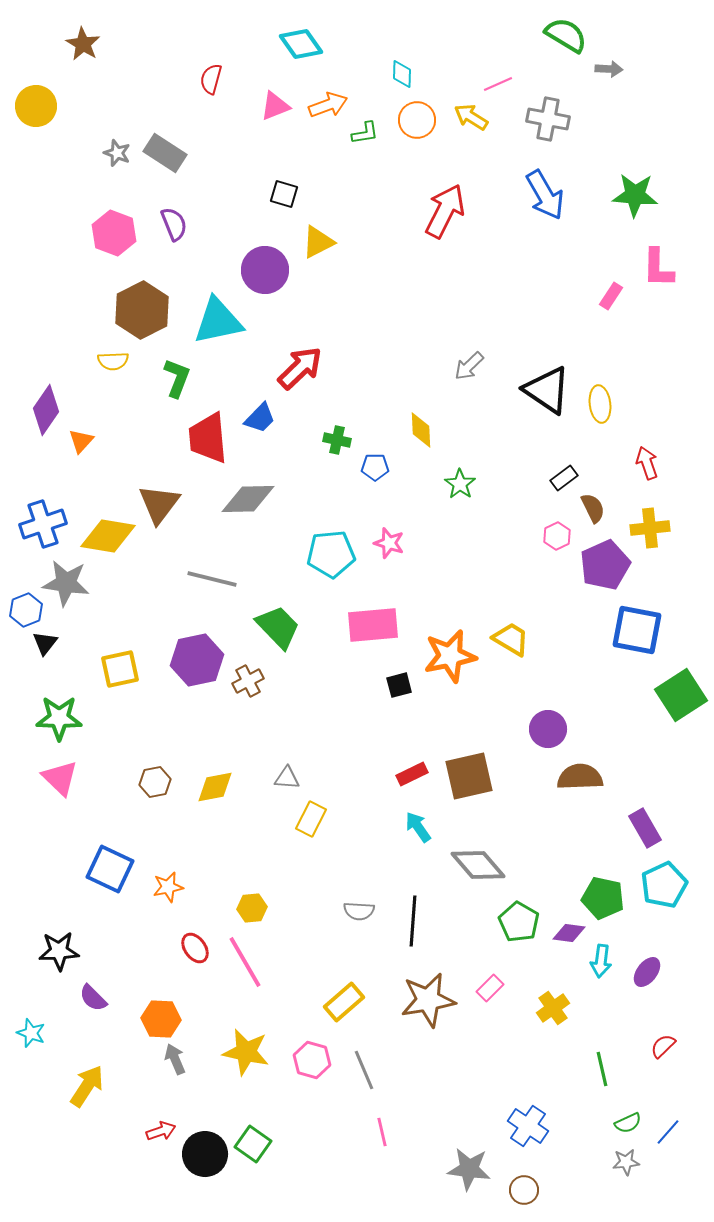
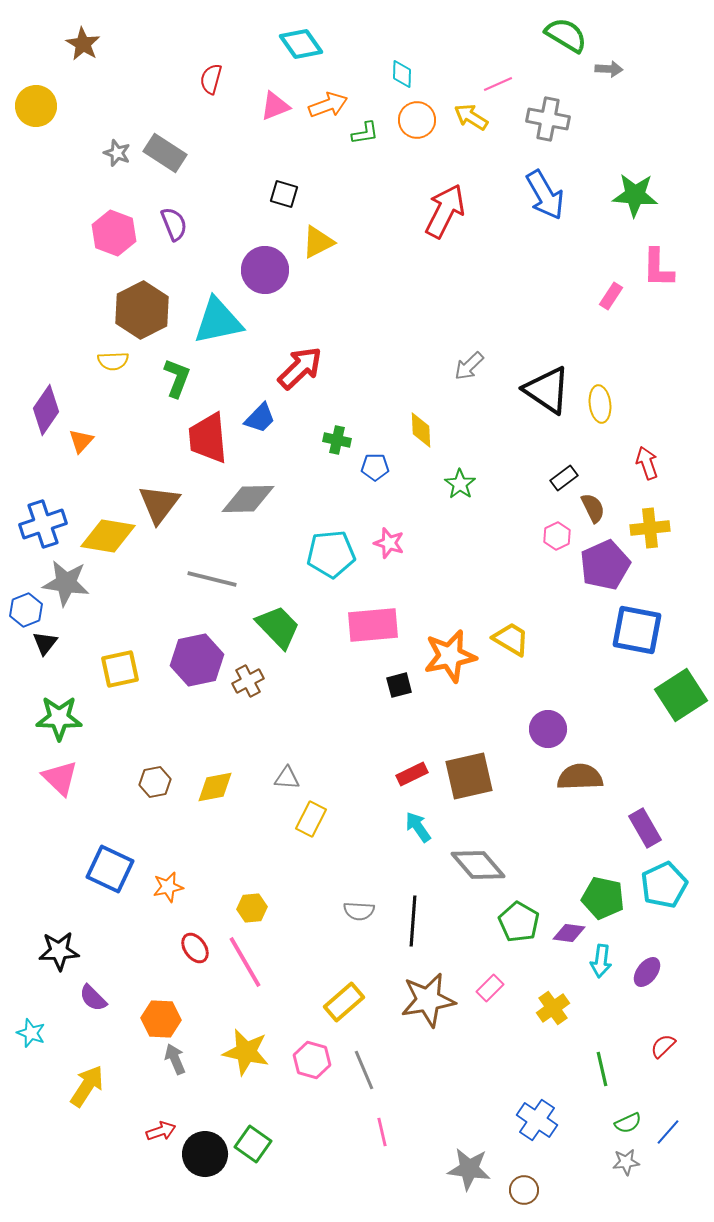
blue cross at (528, 1126): moved 9 px right, 6 px up
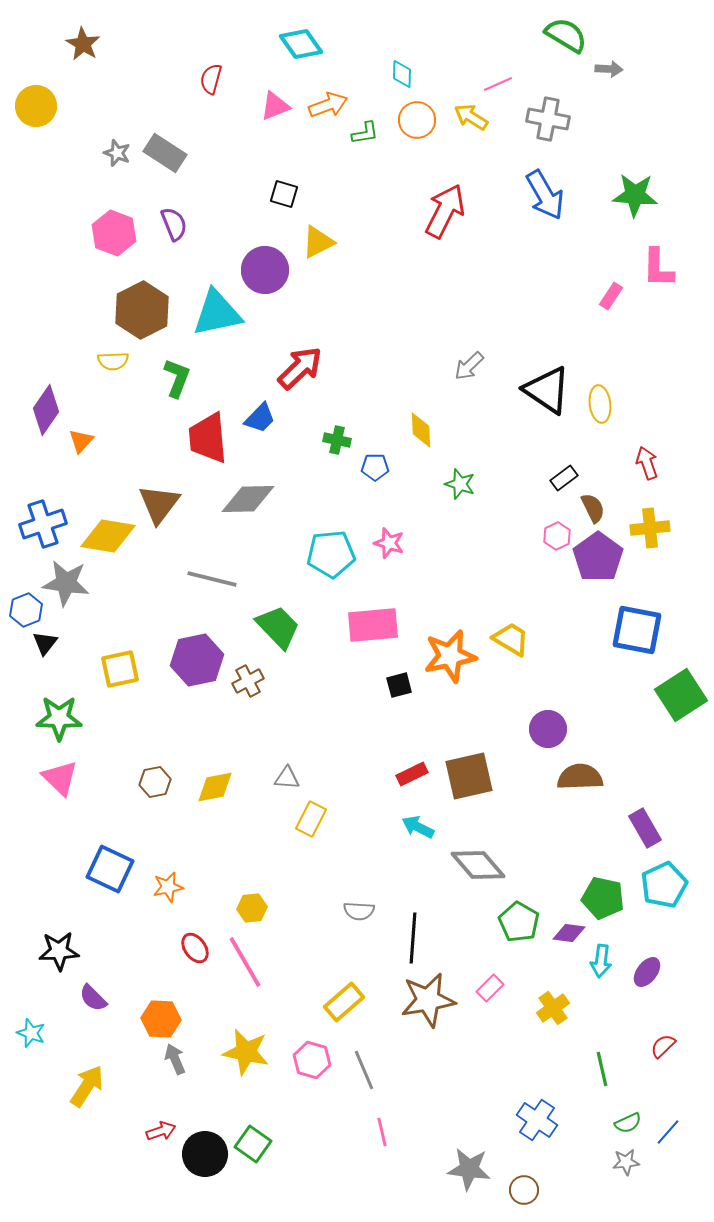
cyan triangle at (218, 321): moved 1 px left, 8 px up
green star at (460, 484): rotated 16 degrees counterclockwise
purple pentagon at (605, 565): moved 7 px left, 8 px up; rotated 12 degrees counterclockwise
cyan arrow at (418, 827): rotated 28 degrees counterclockwise
black line at (413, 921): moved 17 px down
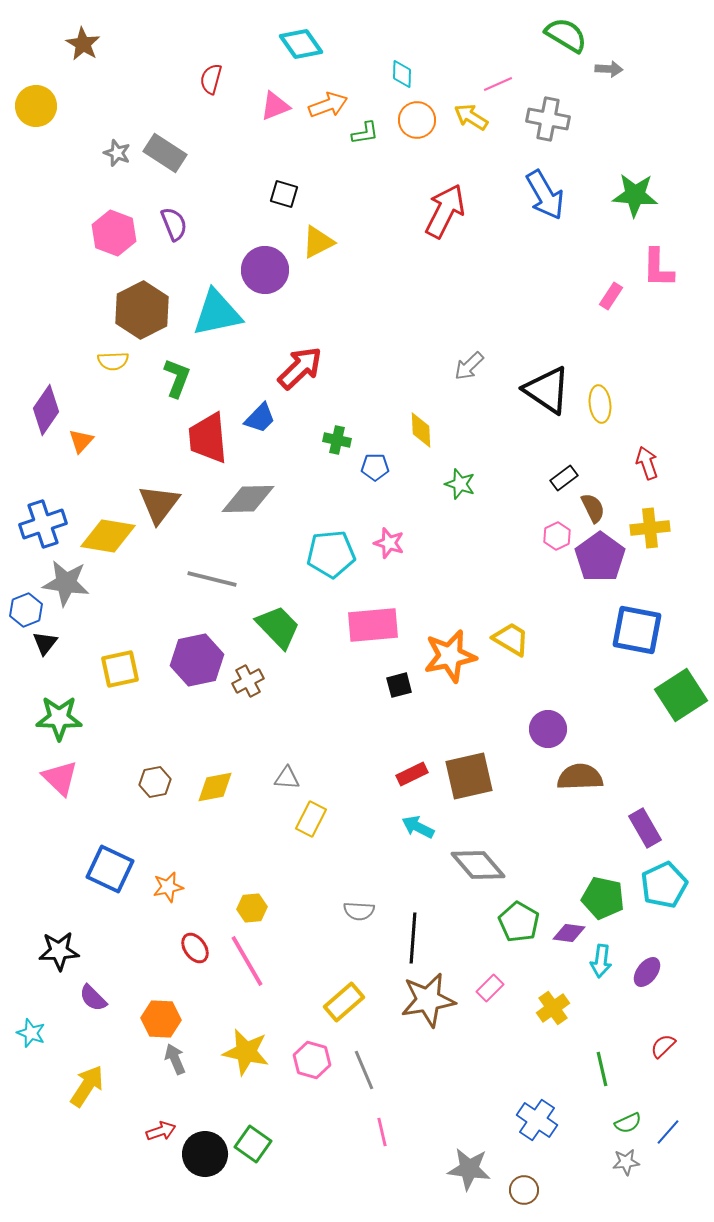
purple pentagon at (598, 557): moved 2 px right
pink line at (245, 962): moved 2 px right, 1 px up
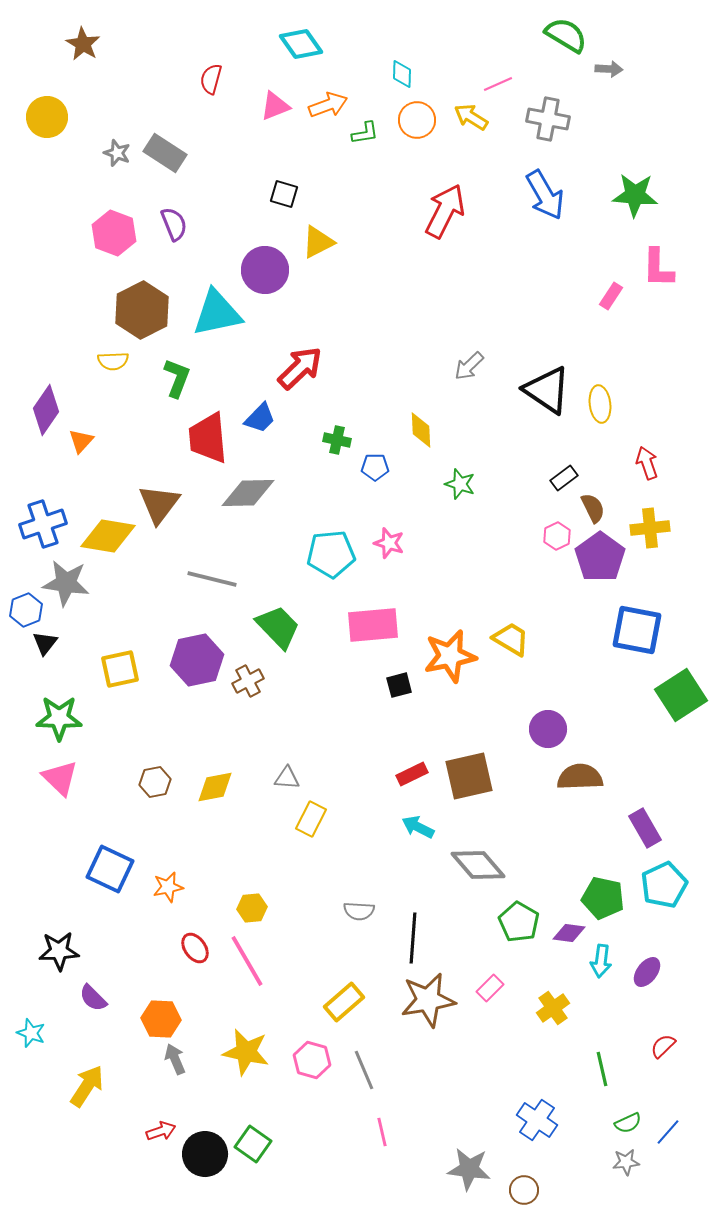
yellow circle at (36, 106): moved 11 px right, 11 px down
gray diamond at (248, 499): moved 6 px up
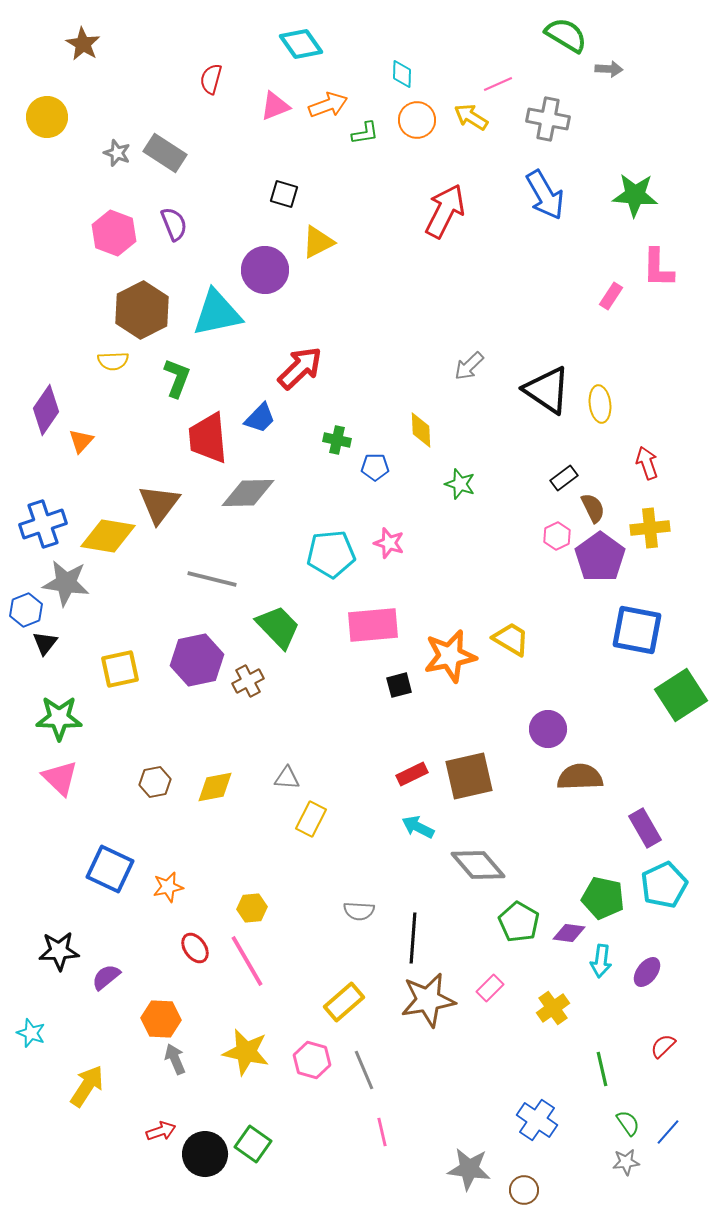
purple semicircle at (93, 998): moved 13 px right, 21 px up; rotated 96 degrees clockwise
green semicircle at (628, 1123): rotated 100 degrees counterclockwise
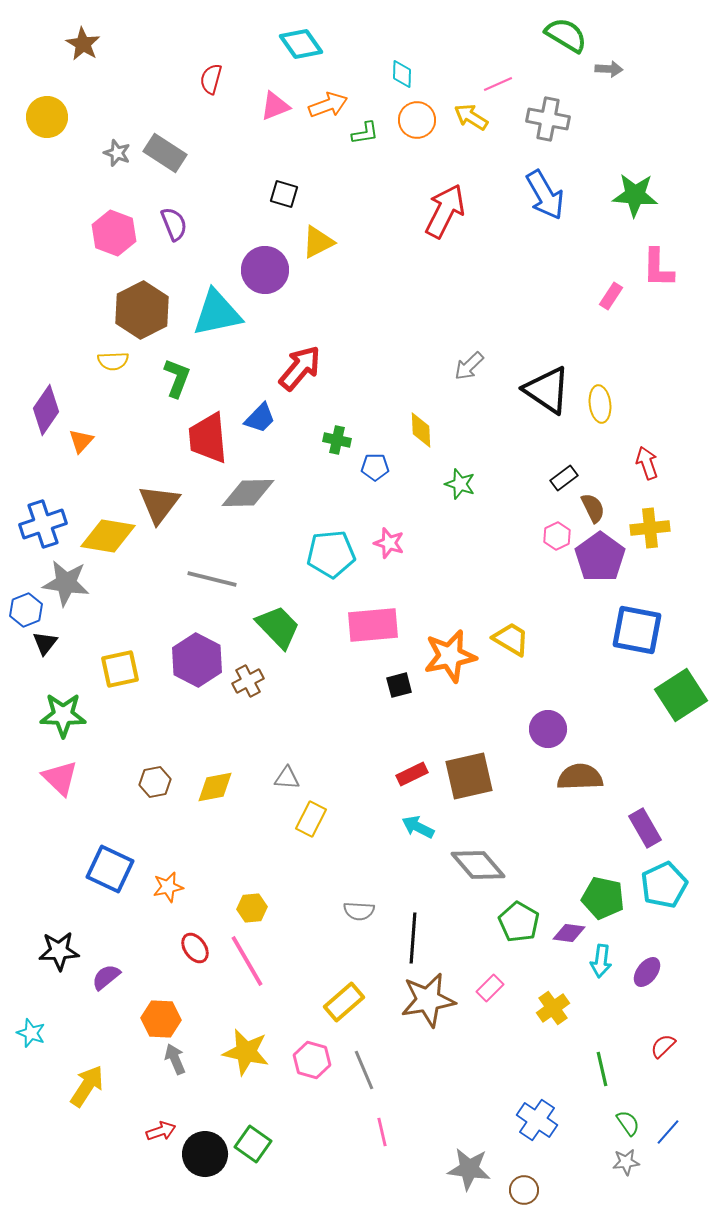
red arrow at (300, 368): rotated 6 degrees counterclockwise
purple hexagon at (197, 660): rotated 21 degrees counterclockwise
green star at (59, 718): moved 4 px right, 3 px up
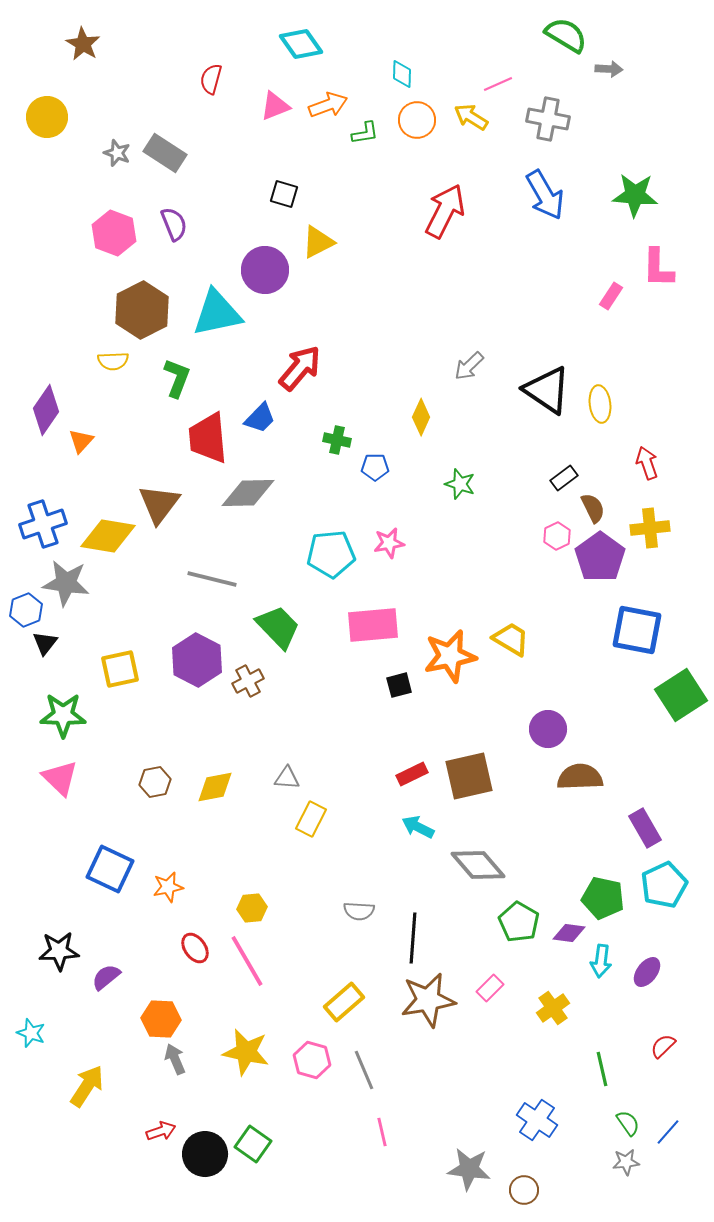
yellow diamond at (421, 430): moved 13 px up; rotated 27 degrees clockwise
pink star at (389, 543): rotated 28 degrees counterclockwise
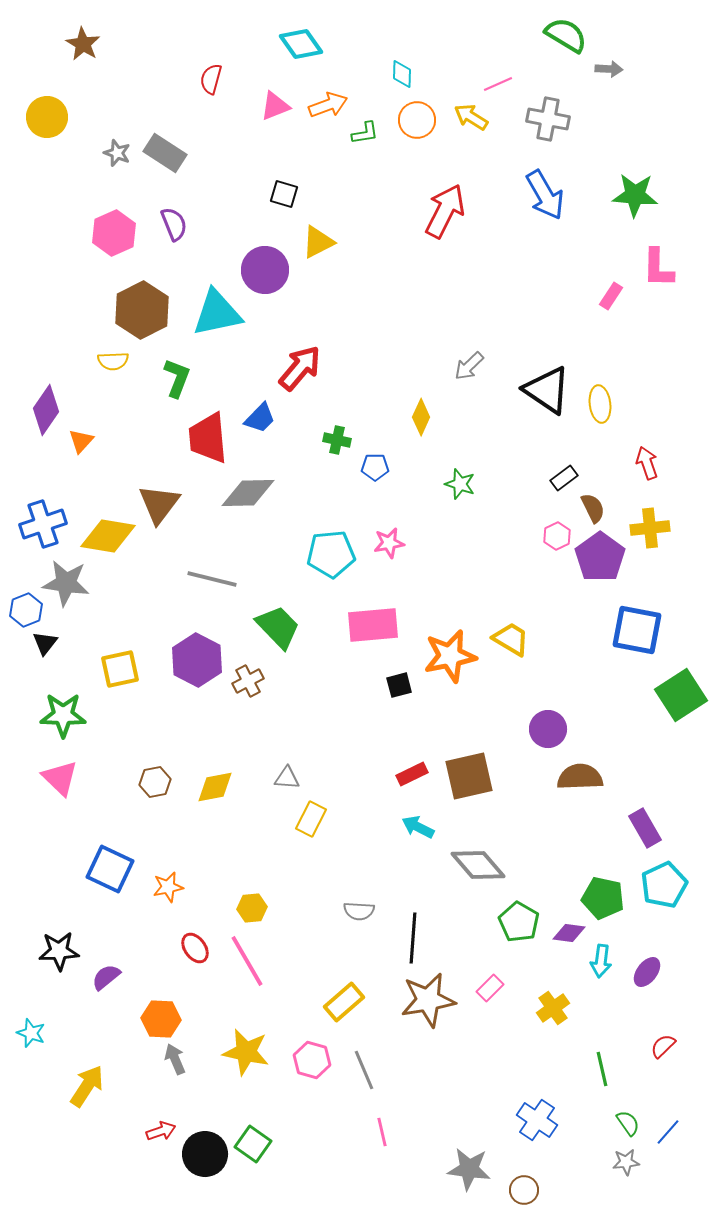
pink hexagon at (114, 233): rotated 15 degrees clockwise
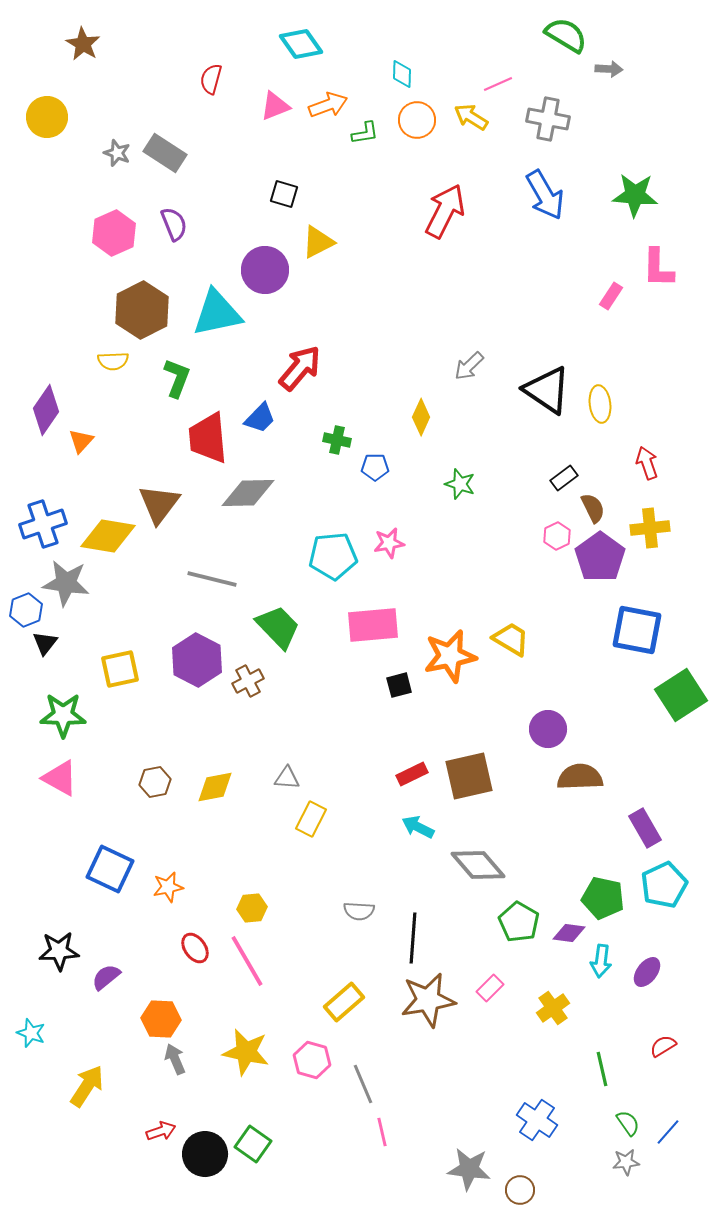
cyan pentagon at (331, 554): moved 2 px right, 2 px down
pink triangle at (60, 778): rotated 15 degrees counterclockwise
red semicircle at (663, 1046): rotated 12 degrees clockwise
gray line at (364, 1070): moved 1 px left, 14 px down
brown circle at (524, 1190): moved 4 px left
